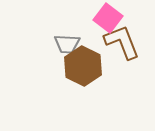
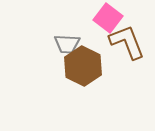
brown L-shape: moved 5 px right
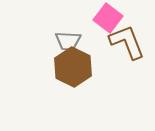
gray trapezoid: moved 1 px right, 3 px up
brown hexagon: moved 10 px left, 1 px down
